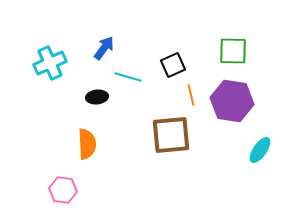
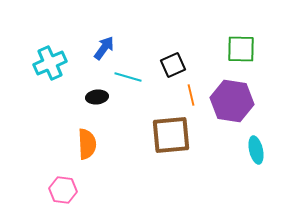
green square: moved 8 px right, 2 px up
cyan ellipse: moved 4 px left; rotated 48 degrees counterclockwise
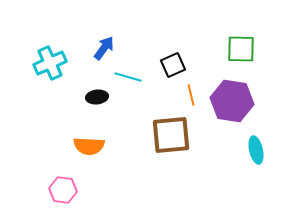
orange semicircle: moved 2 px right, 2 px down; rotated 96 degrees clockwise
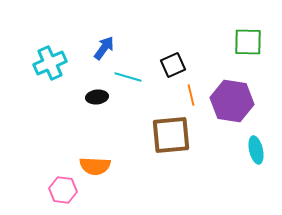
green square: moved 7 px right, 7 px up
orange semicircle: moved 6 px right, 20 px down
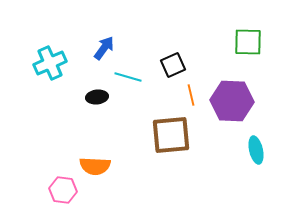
purple hexagon: rotated 6 degrees counterclockwise
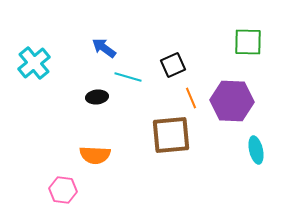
blue arrow: rotated 90 degrees counterclockwise
cyan cross: moved 16 px left; rotated 16 degrees counterclockwise
orange line: moved 3 px down; rotated 10 degrees counterclockwise
orange semicircle: moved 11 px up
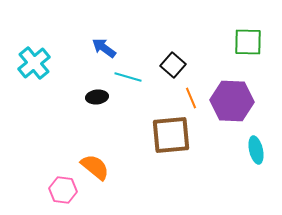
black square: rotated 25 degrees counterclockwise
orange semicircle: moved 12 px down; rotated 144 degrees counterclockwise
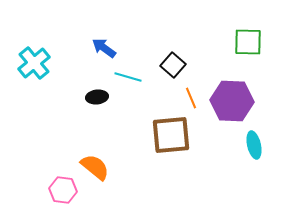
cyan ellipse: moved 2 px left, 5 px up
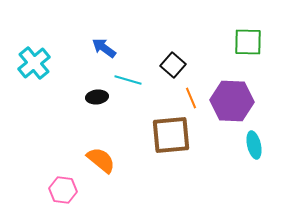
cyan line: moved 3 px down
orange semicircle: moved 6 px right, 7 px up
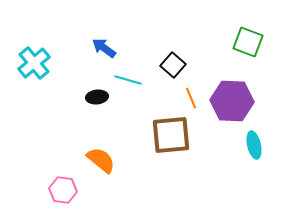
green square: rotated 20 degrees clockwise
